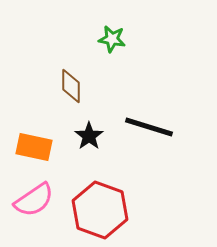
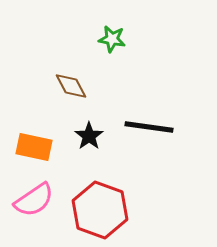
brown diamond: rotated 28 degrees counterclockwise
black line: rotated 9 degrees counterclockwise
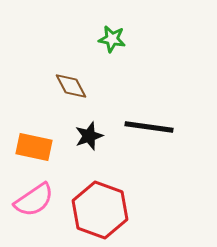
black star: rotated 16 degrees clockwise
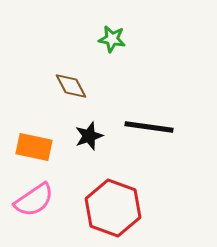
red hexagon: moved 13 px right, 2 px up
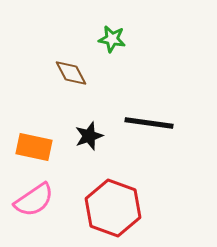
brown diamond: moved 13 px up
black line: moved 4 px up
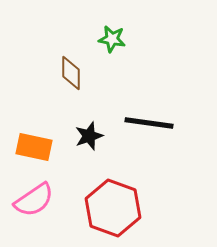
brown diamond: rotated 28 degrees clockwise
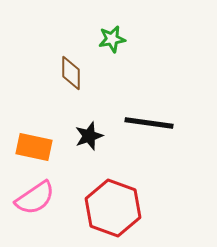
green star: rotated 20 degrees counterclockwise
pink semicircle: moved 1 px right, 2 px up
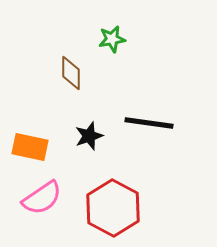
orange rectangle: moved 4 px left
pink semicircle: moved 7 px right
red hexagon: rotated 8 degrees clockwise
